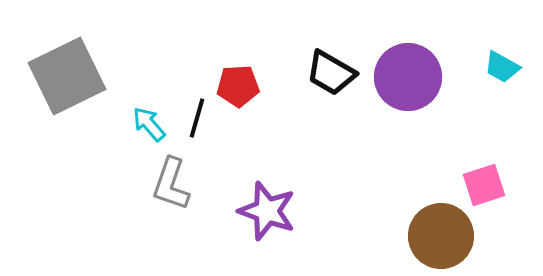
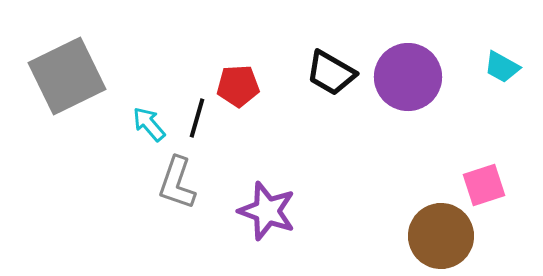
gray L-shape: moved 6 px right, 1 px up
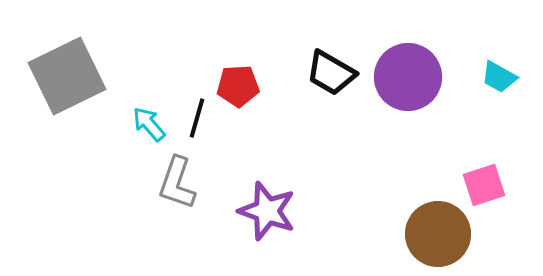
cyan trapezoid: moved 3 px left, 10 px down
brown circle: moved 3 px left, 2 px up
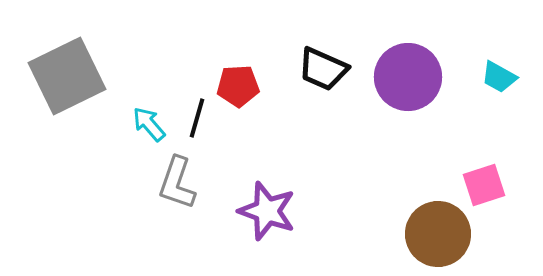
black trapezoid: moved 8 px left, 4 px up; rotated 6 degrees counterclockwise
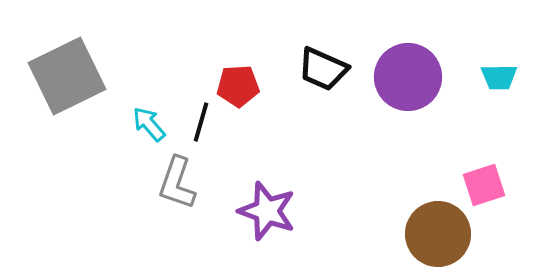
cyan trapezoid: rotated 30 degrees counterclockwise
black line: moved 4 px right, 4 px down
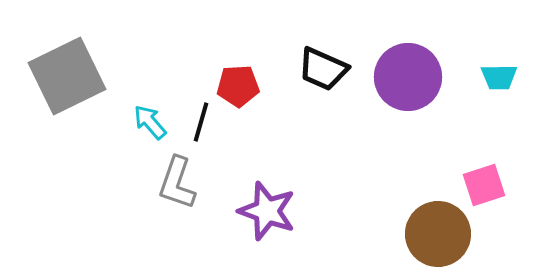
cyan arrow: moved 1 px right, 2 px up
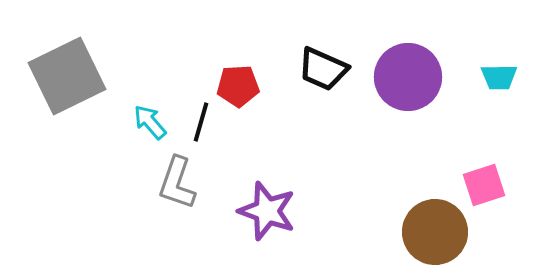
brown circle: moved 3 px left, 2 px up
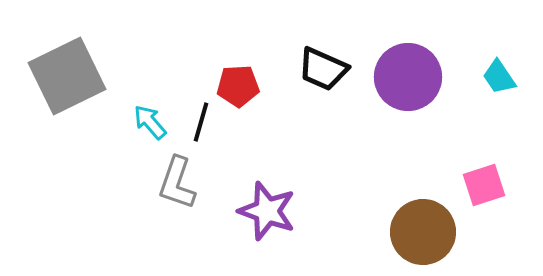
cyan trapezoid: rotated 57 degrees clockwise
brown circle: moved 12 px left
